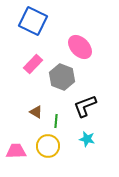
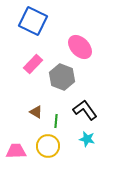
black L-shape: moved 4 px down; rotated 75 degrees clockwise
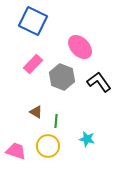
black L-shape: moved 14 px right, 28 px up
pink trapezoid: rotated 20 degrees clockwise
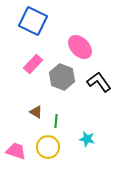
yellow circle: moved 1 px down
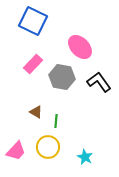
gray hexagon: rotated 10 degrees counterclockwise
cyan star: moved 2 px left, 18 px down; rotated 14 degrees clockwise
pink trapezoid: rotated 115 degrees clockwise
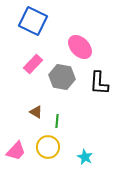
black L-shape: moved 1 px down; rotated 140 degrees counterclockwise
green line: moved 1 px right
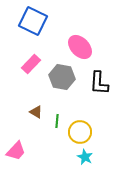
pink rectangle: moved 2 px left
yellow circle: moved 32 px right, 15 px up
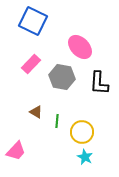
yellow circle: moved 2 px right
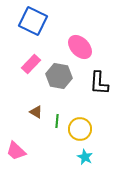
gray hexagon: moved 3 px left, 1 px up
yellow circle: moved 2 px left, 3 px up
pink trapezoid: rotated 90 degrees clockwise
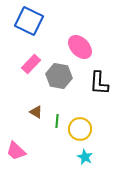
blue square: moved 4 px left
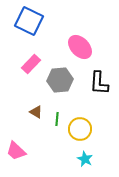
gray hexagon: moved 1 px right, 4 px down; rotated 15 degrees counterclockwise
green line: moved 2 px up
cyan star: moved 2 px down
